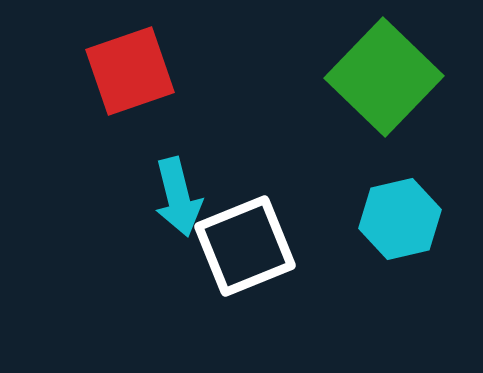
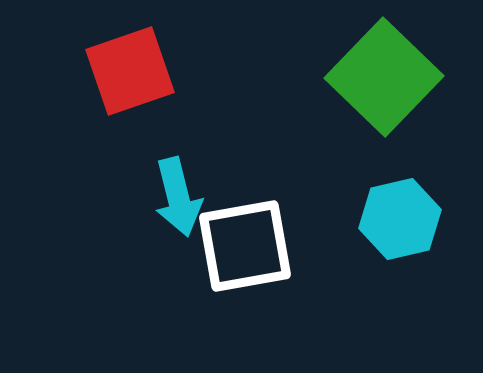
white square: rotated 12 degrees clockwise
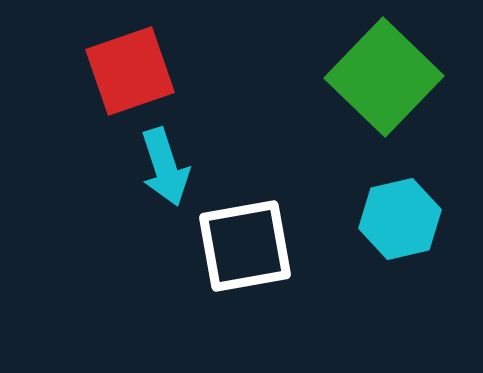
cyan arrow: moved 13 px left, 30 px up; rotated 4 degrees counterclockwise
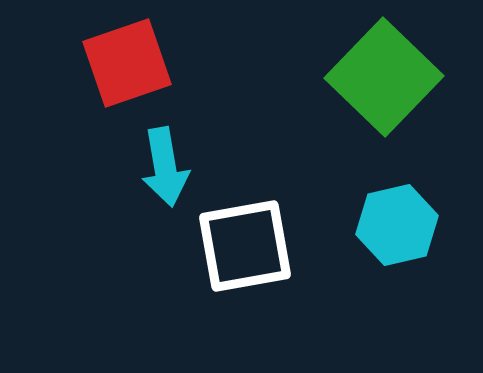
red square: moved 3 px left, 8 px up
cyan arrow: rotated 8 degrees clockwise
cyan hexagon: moved 3 px left, 6 px down
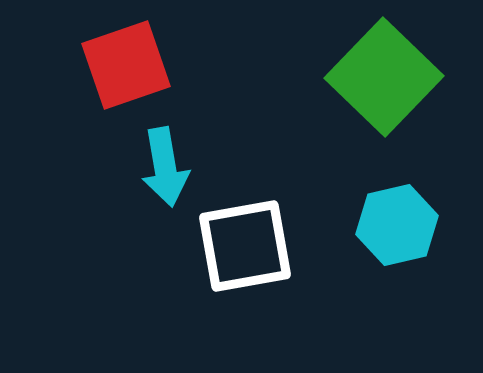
red square: moved 1 px left, 2 px down
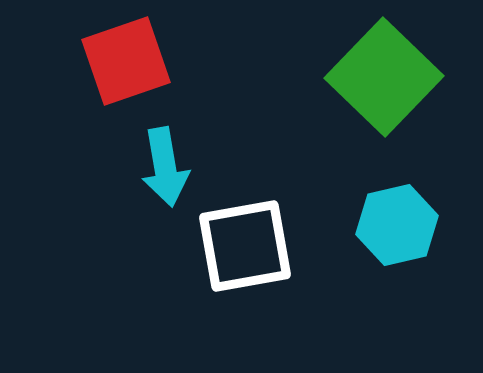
red square: moved 4 px up
